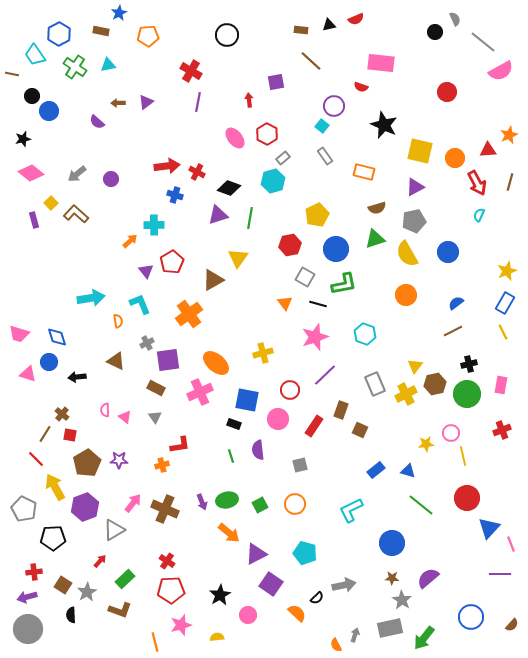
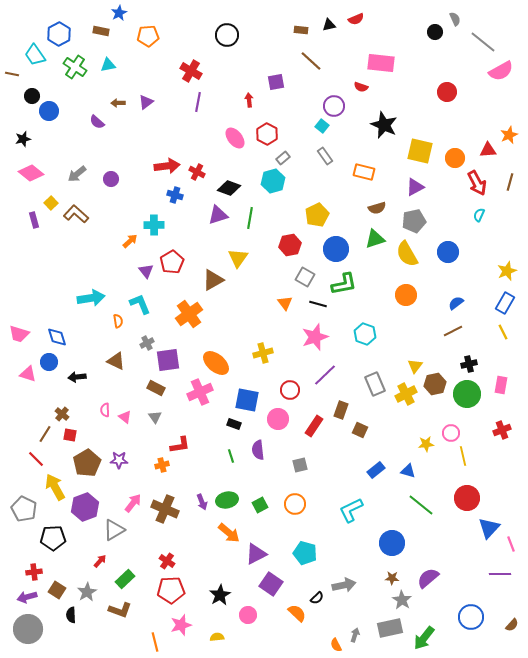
brown square at (63, 585): moved 6 px left, 5 px down
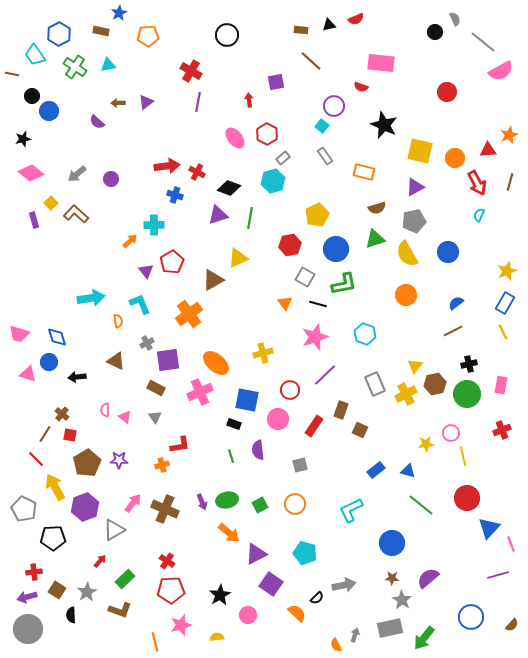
yellow triangle at (238, 258): rotated 30 degrees clockwise
purple line at (500, 574): moved 2 px left, 1 px down; rotated 15 degrees counterclockwise
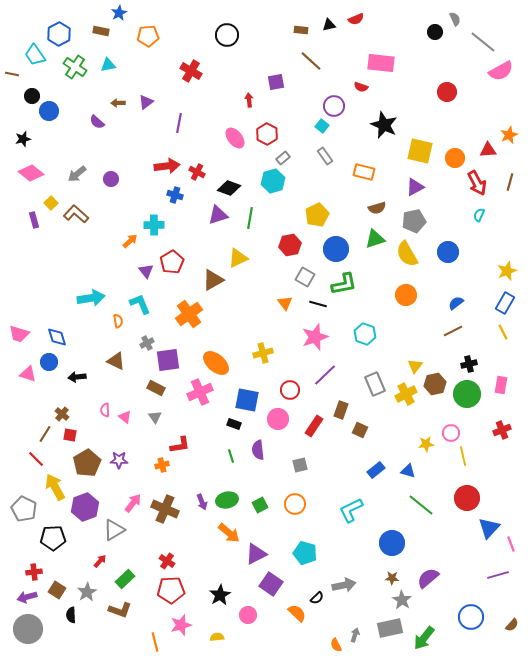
purple line at (198, 102): moved 19 px left, 21 px down
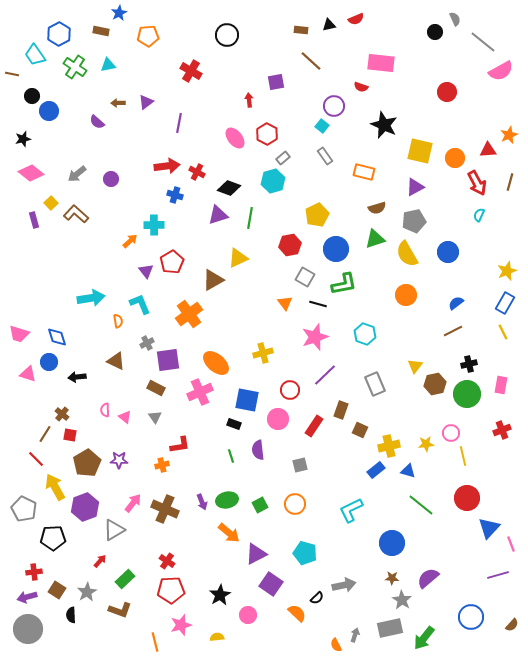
yellow cross at (406, 394): moved 17 px left, 52 px down; rotated 15 degrees clockwise
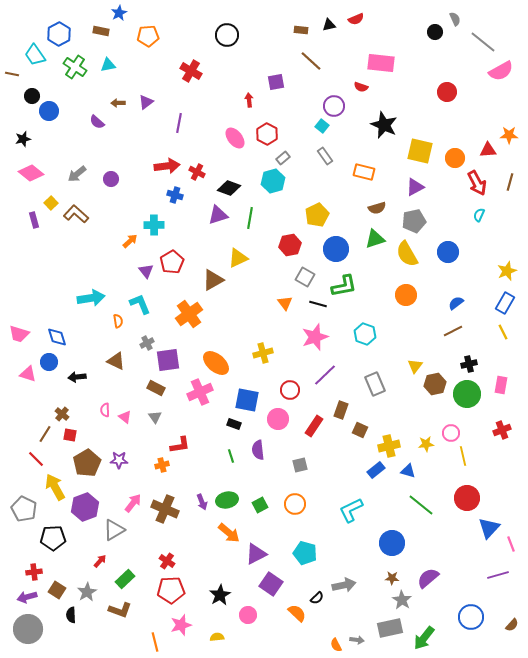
orange star at (509, 135): rotated 24 degrees clockwise
green L-shape at (344, 284): moved 2 px down
gray arrow at (355, 635): moved 2 px right, 5 px down; rotated 80 degrees clockwise
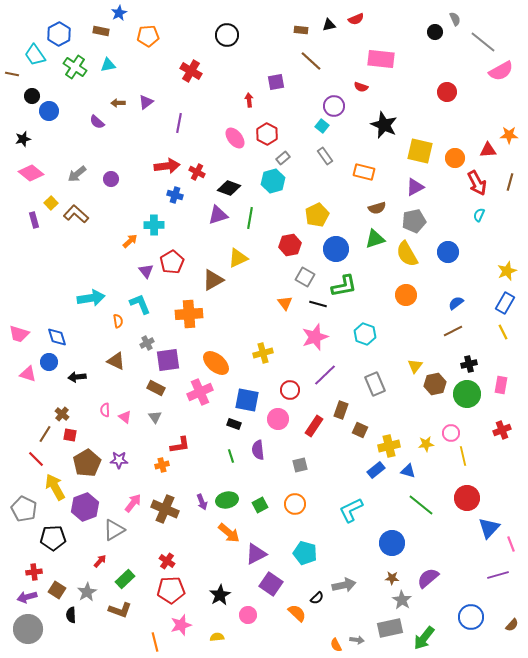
pink rectangle at (381, 63): moved 4 px up
orange cross at (189, 314): rotated 32 degrees clockwise
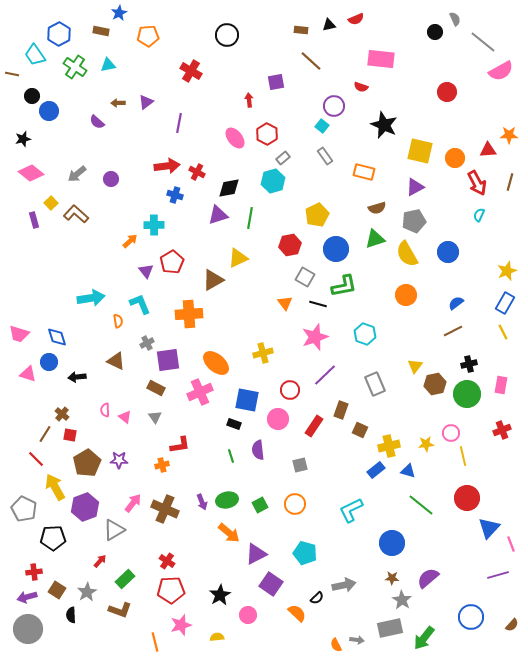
black diamond at (229, 188): rotated 30 degrees counterclockwise
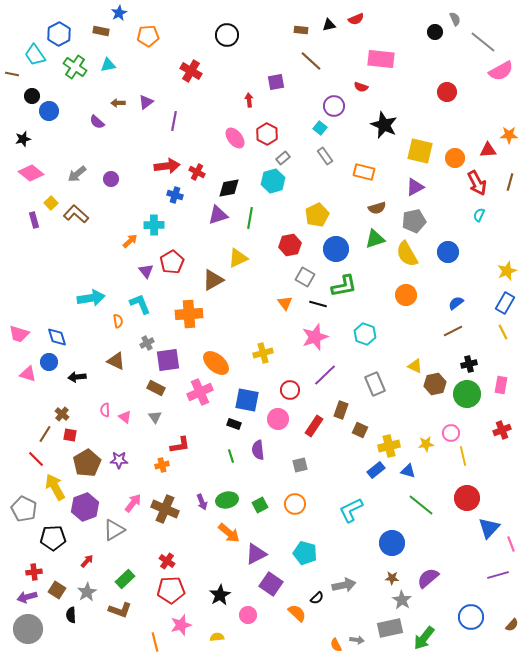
purple line at (179, 123): moved 5 px left, 2 px up
cyan square at (322, 126): moved 2 px left, 2 px down
yellow triangle at (415, 366): rotated 42 degrees counterclockwise
red arrow at (100, 561): moved 13 px left
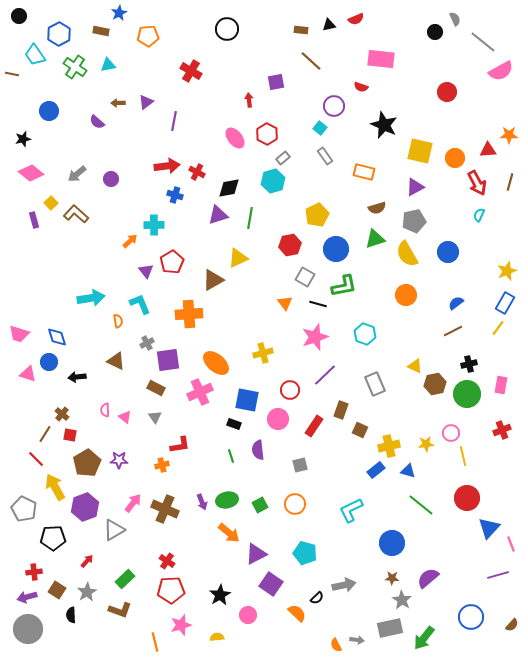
black circle at (227, 35): moved 6 px up
black circle at (32, 96): moved 13 px left, 80 px up
yellow line at (503, 332): moved 5 px left, 4 px up; rotated 63 degrees clockwise
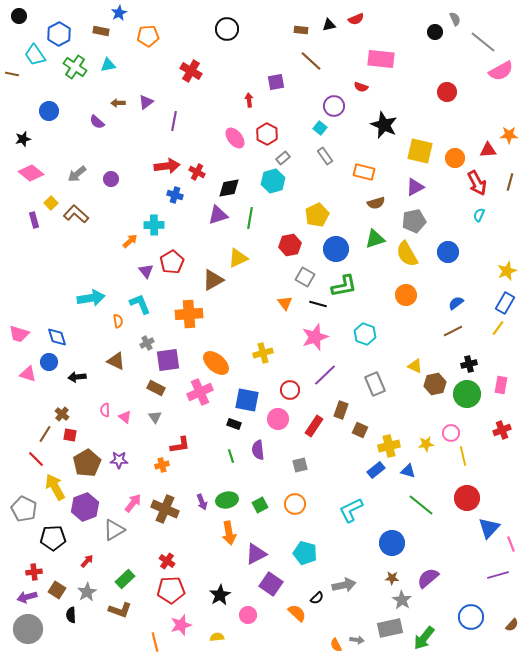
brown semicircle at (377, 208): moved 1 px left, 5 px up
orange arrow at (229, 533): rotated 40 degrees clockwise
